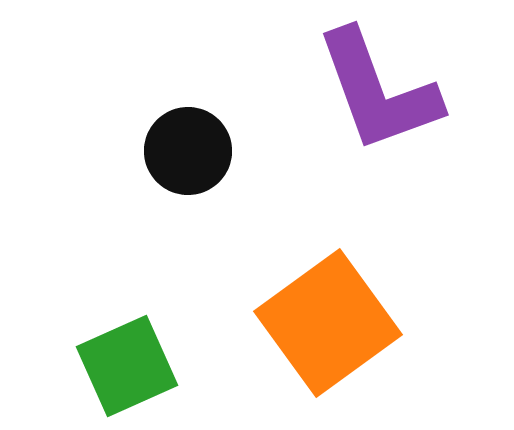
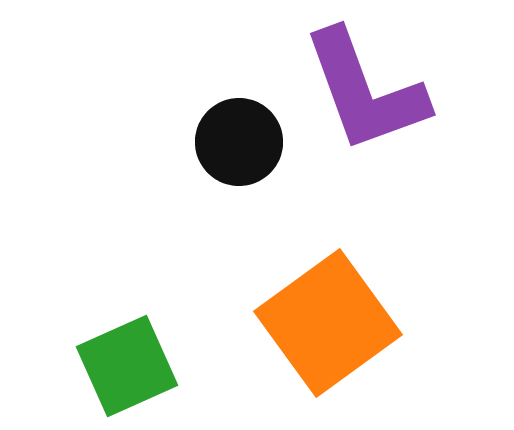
purple L-shape: moved 13 px left
black circle: moved 51 px right, 9 px up
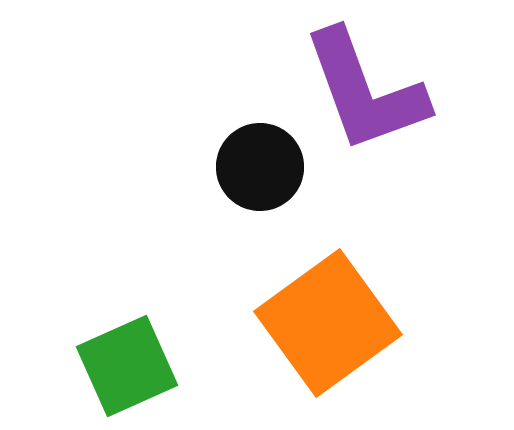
black circle: moved 21 px right, 25 px down
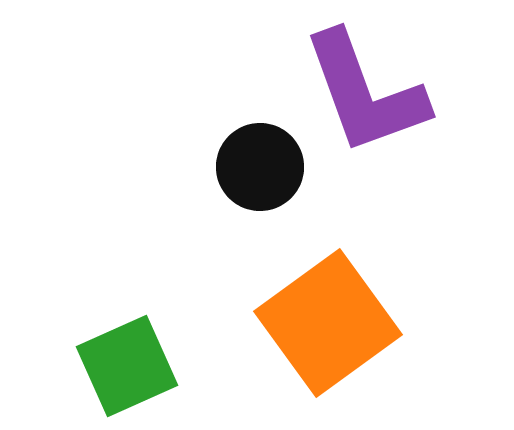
purple L-shape: moved 2 px down
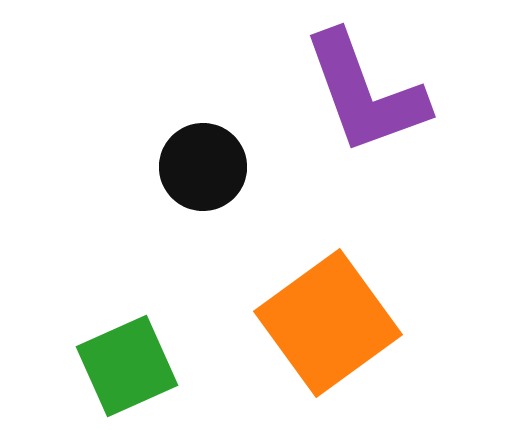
black circle: moved 57 px left
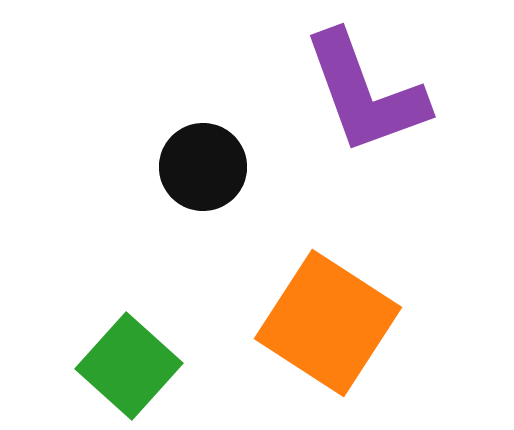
orange square: rotated 21 degrees counterclockwise
green square: moved 2 px right; rotated 24 degrees counterclockwise
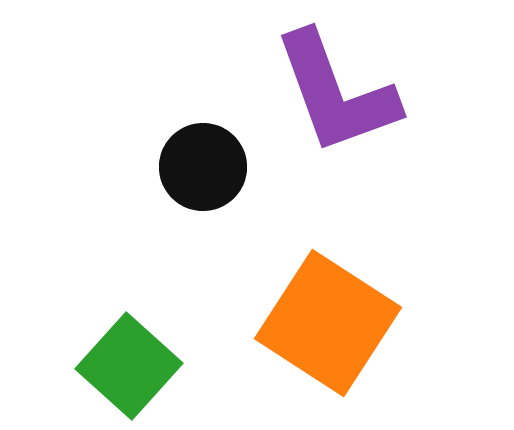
purple L-shape: moved 29 px left
